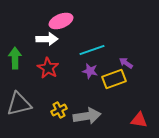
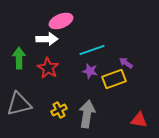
green arrow: moved 4 px right
gray arrow: moved 2 px up; rotated 72 degrees counterclockwise
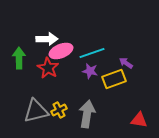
pink ellipse: moved 30 px down
cyan line: moved 3 px down
gray triangle: moved 17 px right, 7 px down
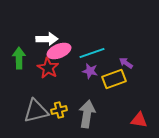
pink ellipse: moved 2 px left
yellow cross: rotated 14 degrees clockwise
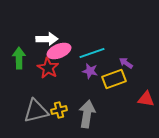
red triangle: moved 7 px right, 21 px up
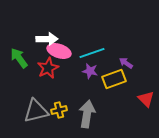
pink ellipse: rotated 40 degrees clockwise
green arrow: rotated 35 degrees counterclockwise
red star: rotated 15 degrees clockwise
red triangle: rotated 36 degrees clockwise
